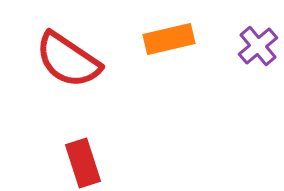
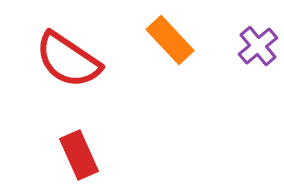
orange rectangle: moved 1 px right, 1 px down; rotated 60 degrees clockwise
red rectangle: moved 4 px left, 8 px up; rotated 6 degrees counterclockwise
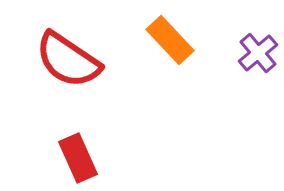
purple cross: moved 7 px down
red rectangle: moved 1 px left, 3 px down
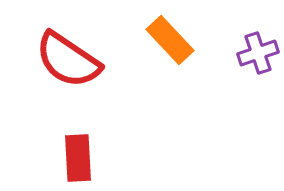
purple cross: rotated 21 degrees clockwise
red rectangle: rotated 21 degrees clockwise
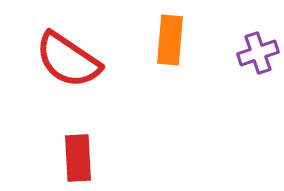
orange rectangle: rotated 48 degrees clockwise
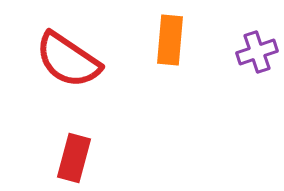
purple cross: moved 1 px left, 1 px up
red rectangle: moved 4 px left; rotated 18 degrees clockwise
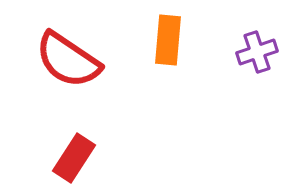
orange rectangle: moved 2 px left
red rectangle: rotated 18 degrees clockwise
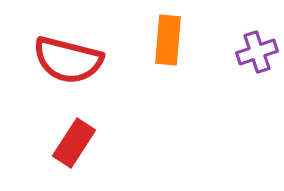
red semicircle: rotated 20 degrees counterclockwise
red rectangle: moved 15 px up
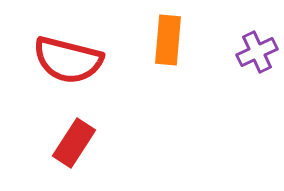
purple cross: rotated 6 degrees counterclockwise
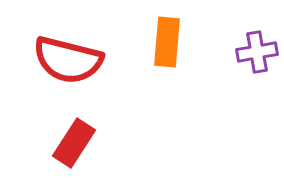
orange rectangle: moved 1 px left, 2 px down
purple cross: rotated 15 degrees clockwise
